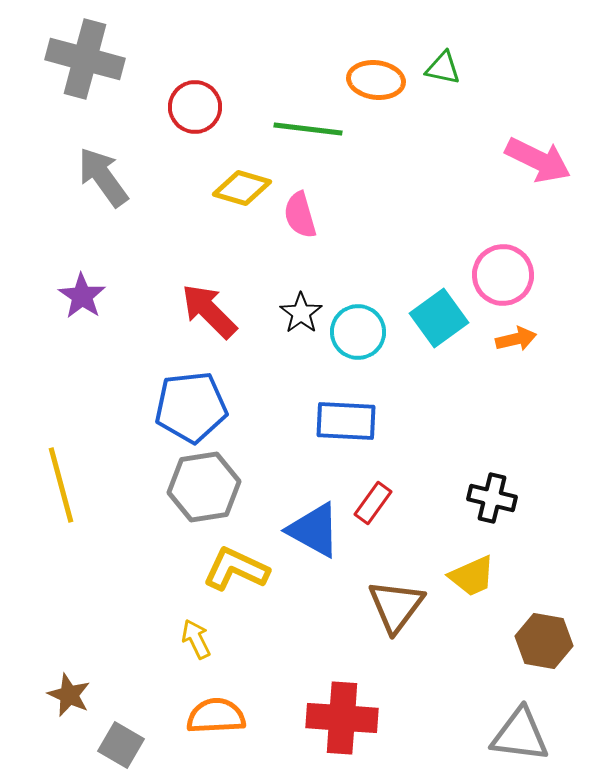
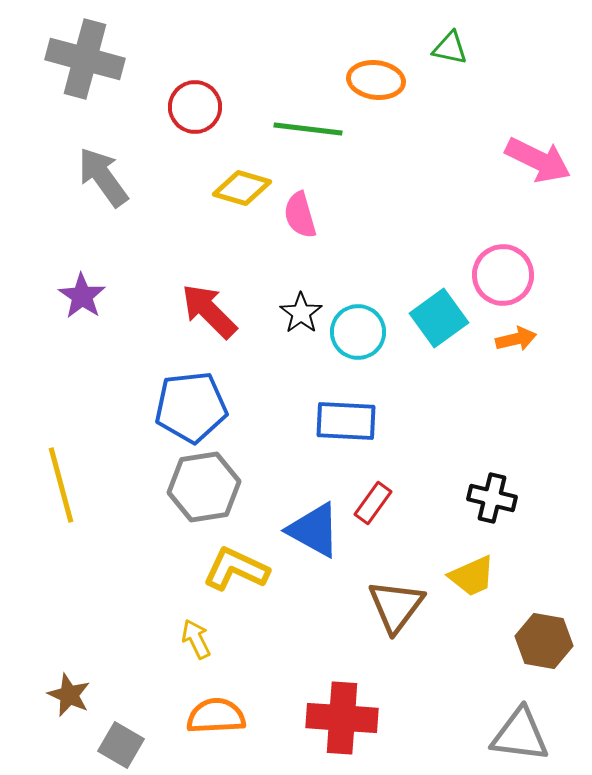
green triangle: moved 7 px right, 20 px up
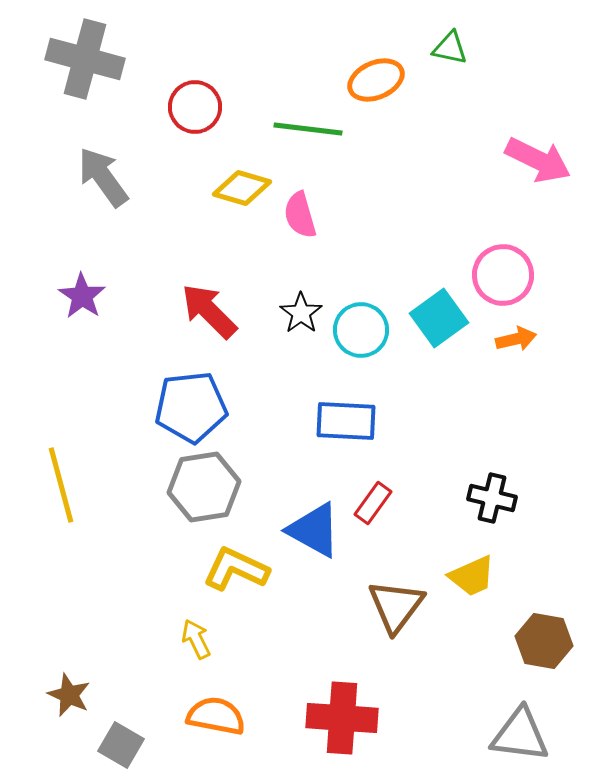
orange ellipse: rotated 30 degrees counterclockwise
cyan circle: moved 3 px right, 2 px up
orange semicircle: rotated 14 degrees clockwise
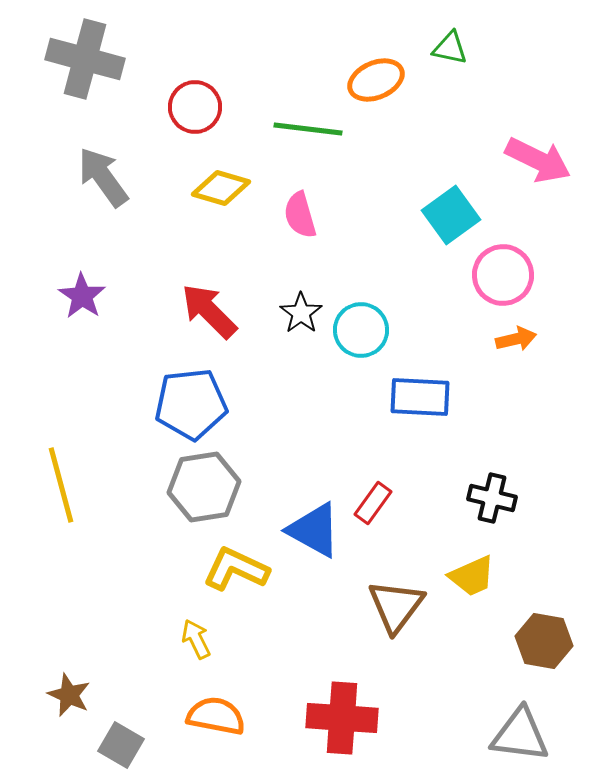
yellow diamond: moved 21 px left
cyan square: moved 12 px right, 103 px up
blue pentagon: moved 3 px up
blue rectangle: moved 74 px right, 24 px up
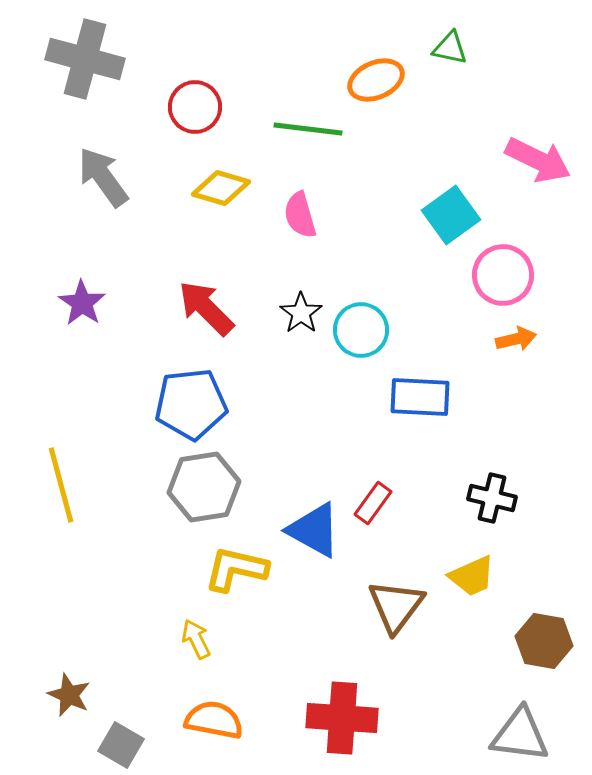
purple star: moved 7 px down
red arrow: moved 3 px left, 3 px up
yellow L-shape: rotated 12 degrees counterclockwise
orange semicircle: moved 2 px left, 4 px down
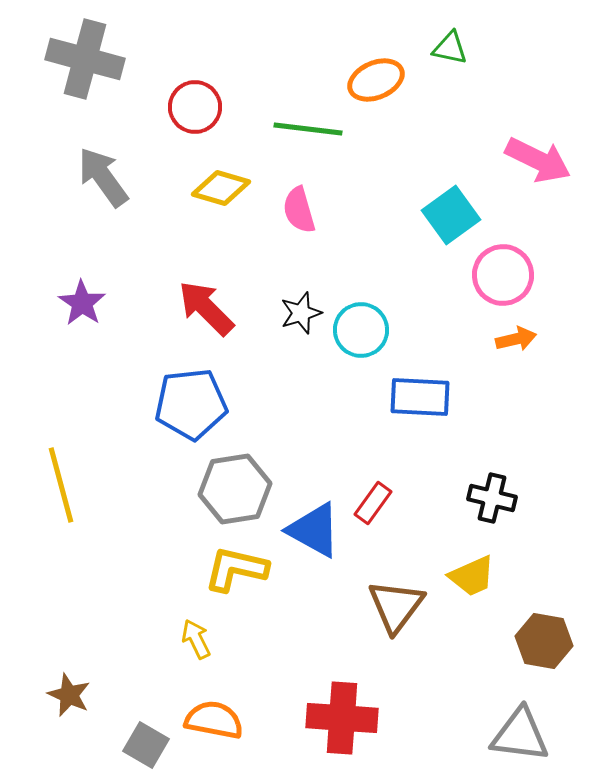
pink semicircle: moved 1 px left, 5 px up
black star: rotated 18 degrees clockwise
gray hexagon: moved 31 px right, 2 px down
gray square: moved 25 px right
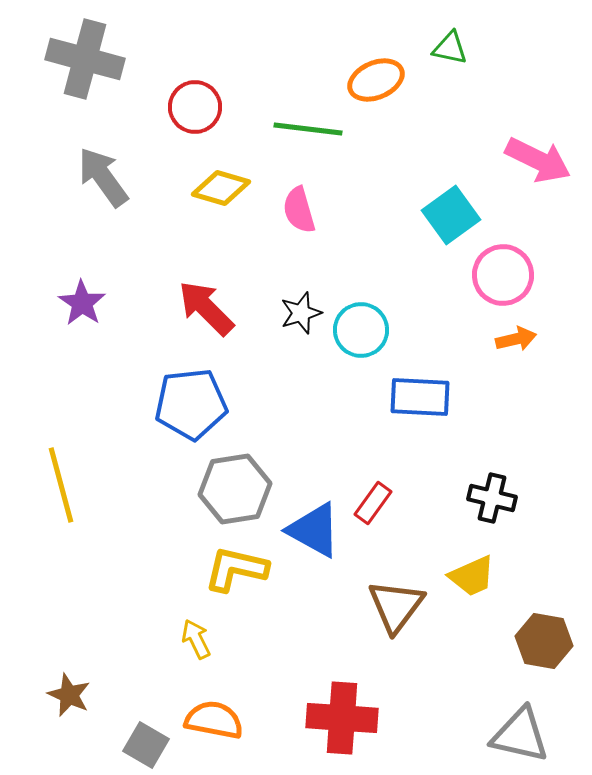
gray triangle: rotated 6 degrees clockwise
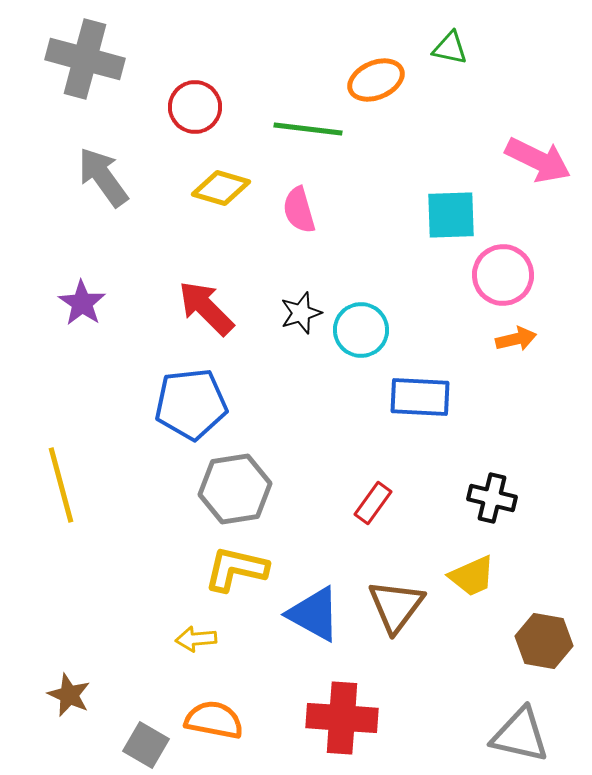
cyan square: rotated 34 degrees clockwise
blue triangle: moved 84 px down
yellow arrow: rotated 69 degrees counterclockwise
